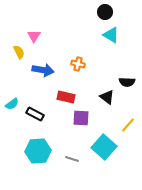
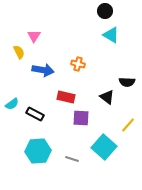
black circle: moved 1 px up
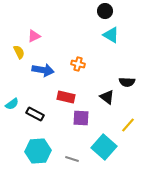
pink triangle: rotated 32 degrees clockwise
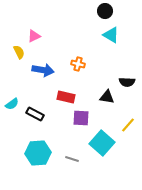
black triangle: rotated 28 degrees counterclockwise
cyan square: moved 2 px left, 4 px up
cyan hexagon: moved 2 px down
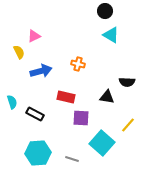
blue arrow: moved 2 px left, 1 px down; rotated 25 degrees counterclockwise
cyan semicircle: moved 2 px up; rotated 72 degrees counterclockwise
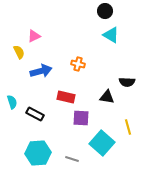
yellow line: moved 2 px down; rotated 56 degrees counterclockwise
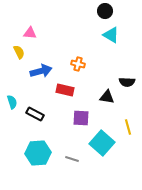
pink triangle: moved 4 px left, 3 px up; rotated 32 degrees clockwise
red rectangle: moved 1 px left, 7 px up
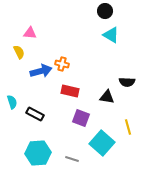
orange cross: moved 16 px left
red rectangle: moved 5 px right, 1 px down
purple square: rotated 18 degrees clockwise
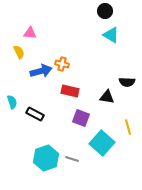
cyan hexagon: moved 8 px right, 5 px down; rotated 15 degrees counterclockwise
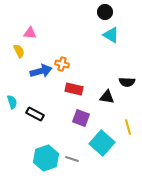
black circle: moved 1 px down
yellow semicircle: moved 1 px up
red rectangle: moved 4 px right, 2 px up
